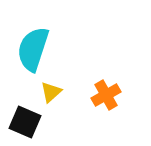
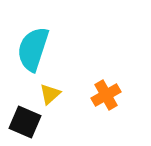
yellow triangle: moved 1 px left, 2 px down
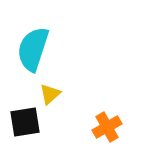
orange cross: moved 1 px right, 32 px down
black square: rotated 32 degrees counterclockwise
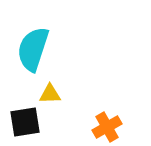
yellow triangle: rotated 40 degrees clockwise
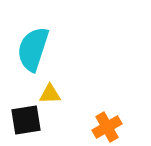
black square: moved 1 px right, 2 px up
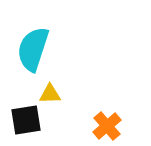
orange cross: moved 1 px up; rotated 12 degrees counterclockwise
